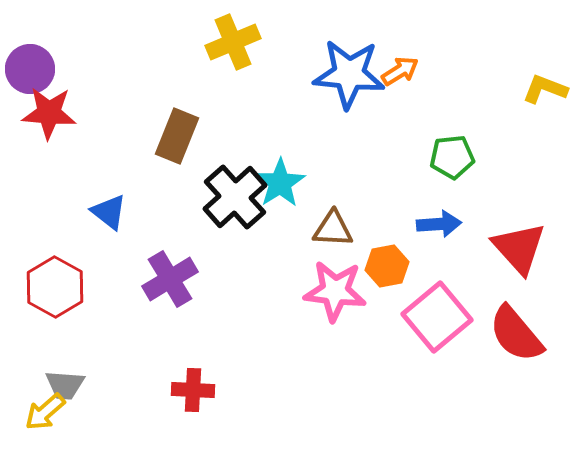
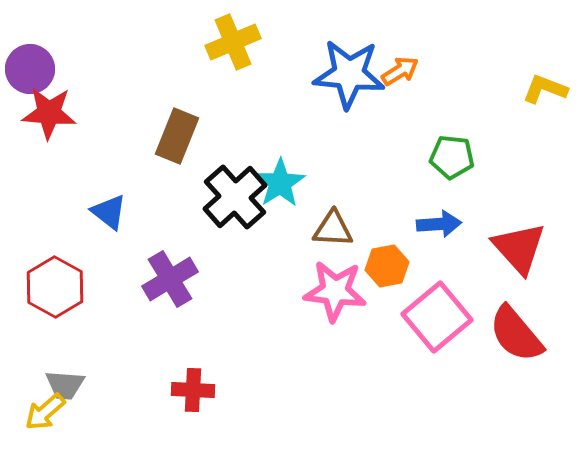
green pentagon: rotated 12 degrees clockwise
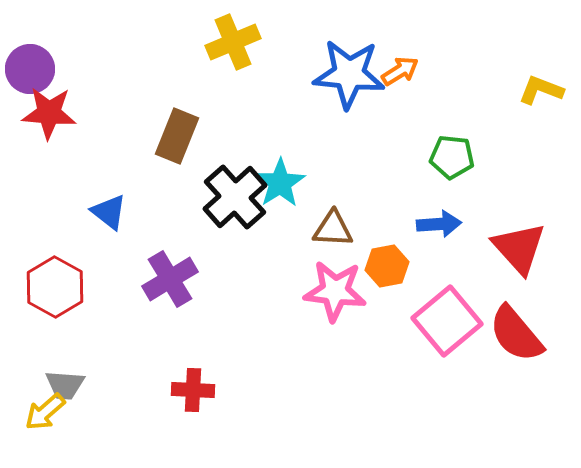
yellow L-shape: moved 4 px left, 1 px down
pink square: moved 10 px right, 4 px down
